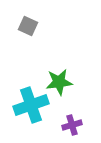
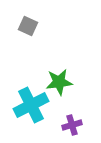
cyan cross: rotated 8 degrees counterclockwise
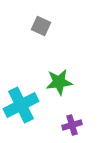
gray square: moved 13 px right
cyan cross: moved 10 px left
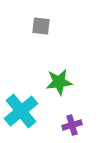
gray square: rotated 18 degrees counterclockwise
cyan cross: moved 6 px down; rotated 12 degrees counterclockwise
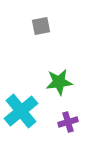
gray square: rotated 18 degrees counterclockwise
purple cross: moved 4 px left, 3 px up
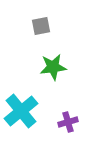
green star: moved 6 px left, 15 px up
